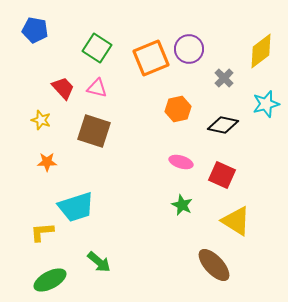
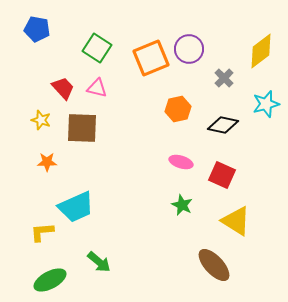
blue pentagon: moved 2 px right, 1 px up
brown square: moved 12 px left, 3 px up; rotated 16 degrees counterclockwise
cyan trapezoid: rotated 6 degrees counterclockwise
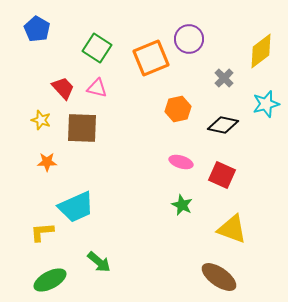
blue pentagon: rotated 20 degrees clockwise
purple circle: moved 10 px up
yellow triangle: moved 4 px left, 8 px down; rotated 12 degrees counterclockwise
brown ellipse: moved 5 px right, 12 px down; rotated 12 degrees counterclockwise
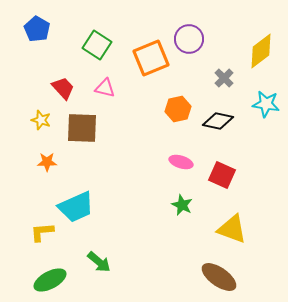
green square: moved 3 px up
pink triangle: moved 8 px right
cyan star: rotated 24 degrees clockwise
black diamond: moved 5 px left, 4 px up
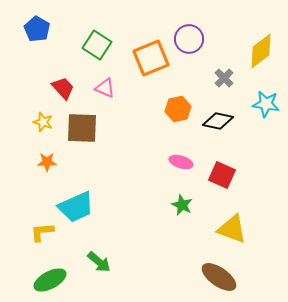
pink triangle: rotated 10 degrees clockwise
yellow star: moved 2 px right, 2 px down
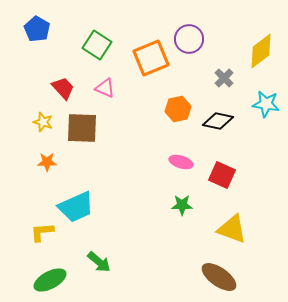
green star: rotated 25 degrees counterclockwise
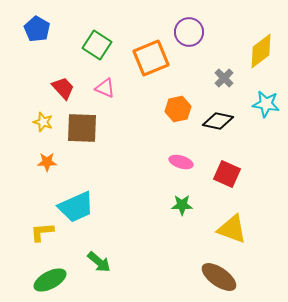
purple circle: moved 7 px up
red square: moved 5 px right, 1 px up
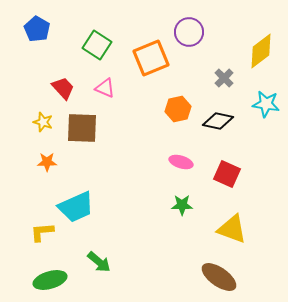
green ellipse: rotated 12 degrees clockwise
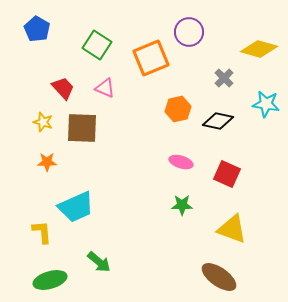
yellow diamond: moved 2 px left, 2 px up; rotated 54 degrees clockwise
yellow L-shape: rotated 90 degrees clockwise
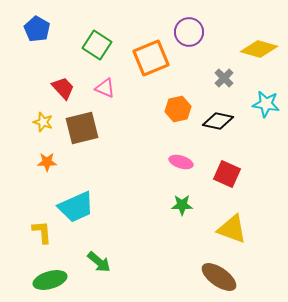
brown square: rotated 16 degrees counterclockwise
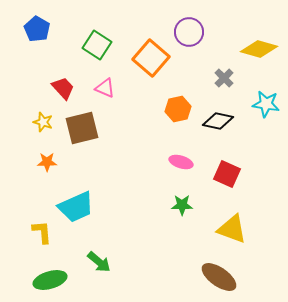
orange square: rotated 27 degrees counterclockwise
